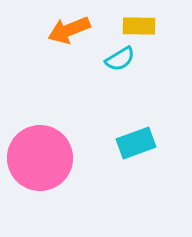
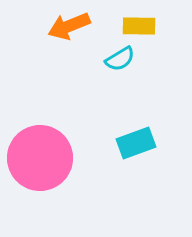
orange arrow: moved 4 px up
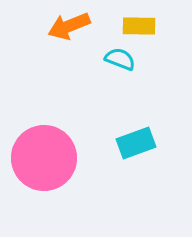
cyan semicircle: rotated 128 degrees counterclockwise
pink circle: moved 4 px right
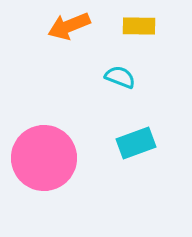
cyan semicircle: moved 18 px down
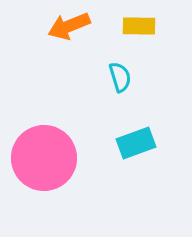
cyan semicircle: rotated 52 degrees clockwise
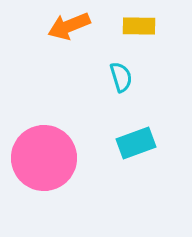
cyan semicircle: moved 1 px right
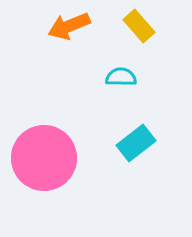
yellow rectangle: rotated 48 degrees clockwise
cyan semicircle: rotated 72 degrees counterclockwise
cyan rectangle: rotated 18 degrees counterclockwise
